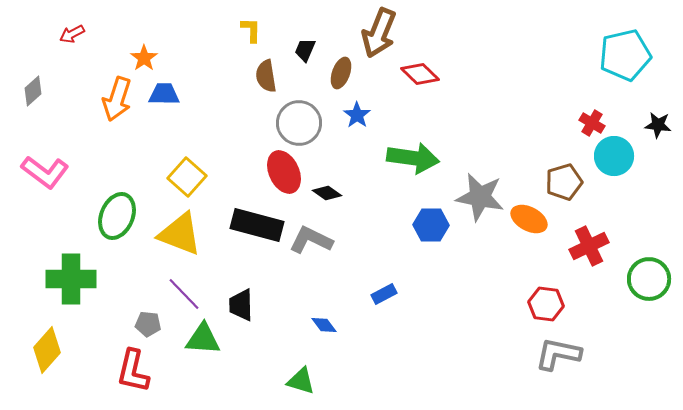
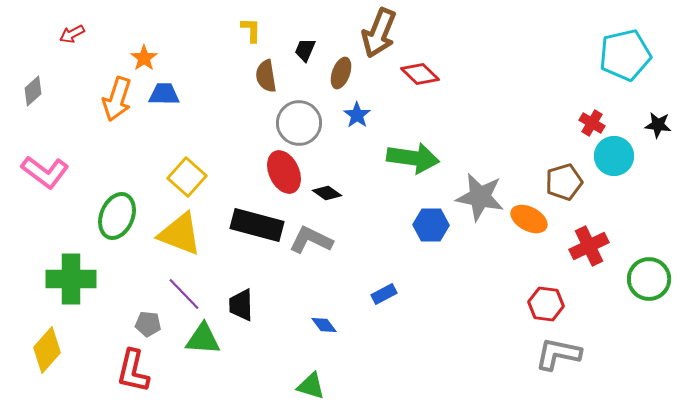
green triangle at (301, 381): moved 10 px right, 5 px down
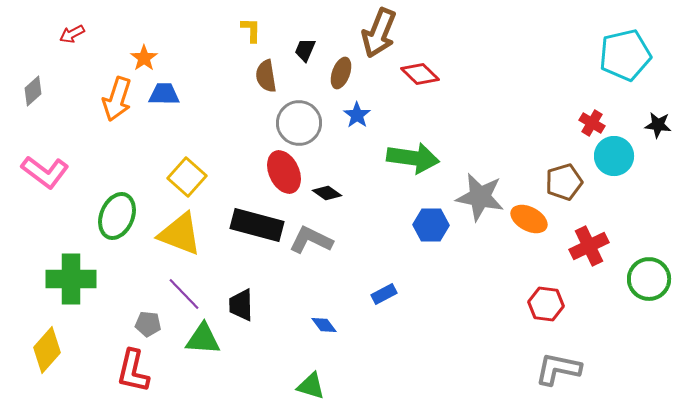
gray L-shape at (558, 354): moved 15 px down
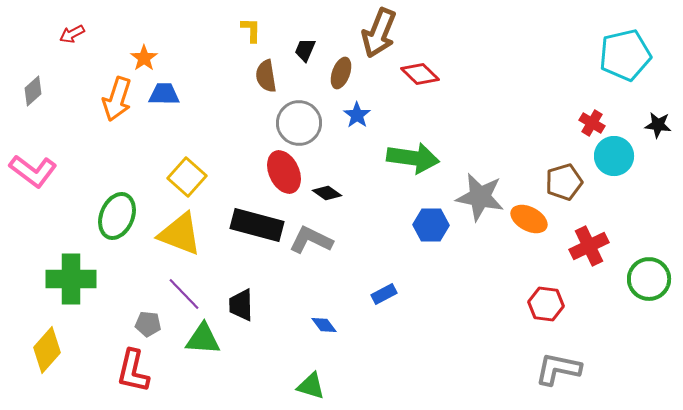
pink L-shape at (45, 172): moved 12 px left, 1 px up
